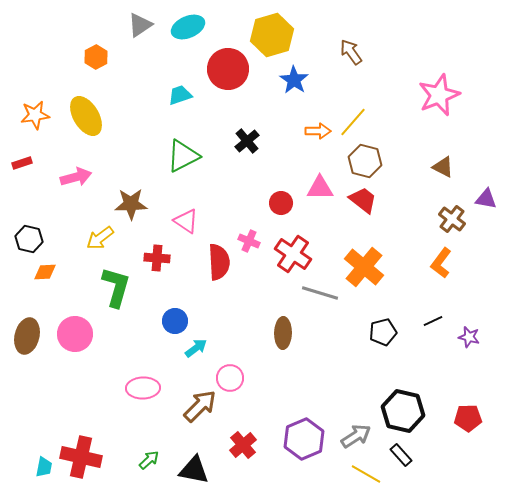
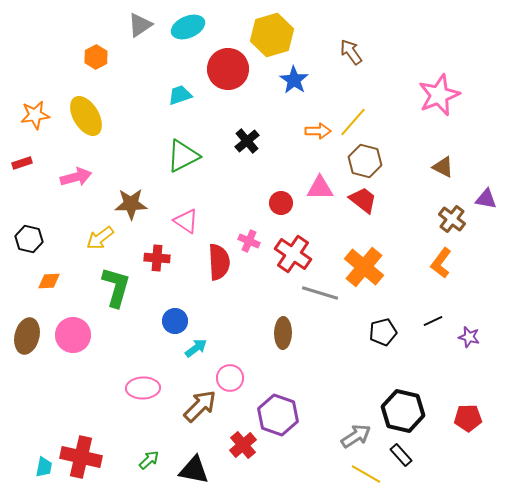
orange diamond at (45, 272): moved 4 px right, 9 px down
pink circle at (75, 334): moved 2 px left, 1 px down
purple hexagon at (304, 439): moved 26 px left, 24 px up; rotated 18 degrees counterclockwise
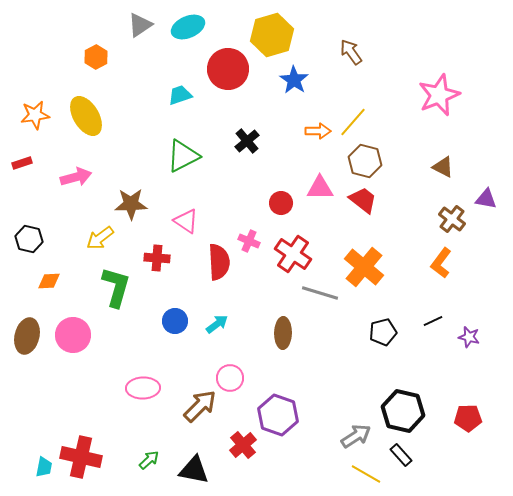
cyan arrow at (196, 348): moved 21 px right, 24 px up
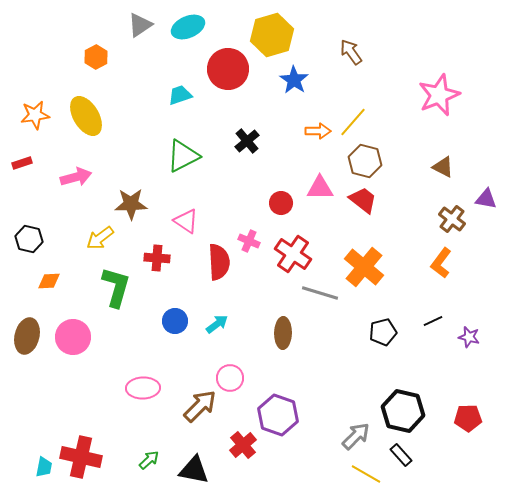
pink circle at (73, 335): moved 2 px down
gray arrow at (356, 436): rotated 12 degrees counterclockwise
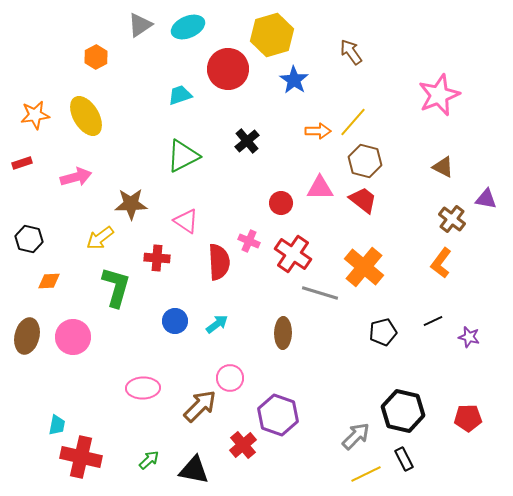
black rectangle at (401, 455): moved 3 px right, 4 px down; rotated 15 degrees clockwise
cyan trapezoid at (44, 467): moved 13 px right, 42 px up
yellow line at (366, 474): rotated 56 degrees counterclockwise
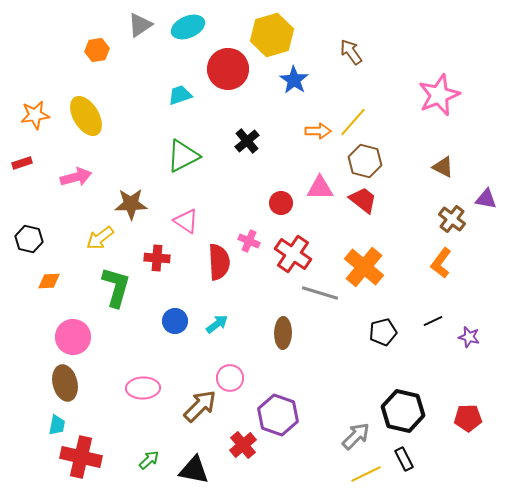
orange hexagon at (96, 57): moved 1 px right, 7 px up; rotated 20 degrees clockwise
brown ellipse at (27, 336): moved 38 px right, 47 px down; rotated 28 degrees counterclockwise
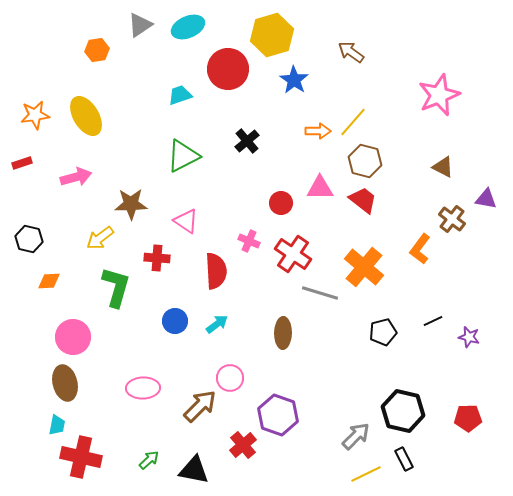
brown arrow at (351, 52): rotated 20 degrees counterclockwise
red semicircle at (219, 262): moved 3 px left, 9 px down
orange L-shape at (441, 263): moved 21 px left, 14 px up
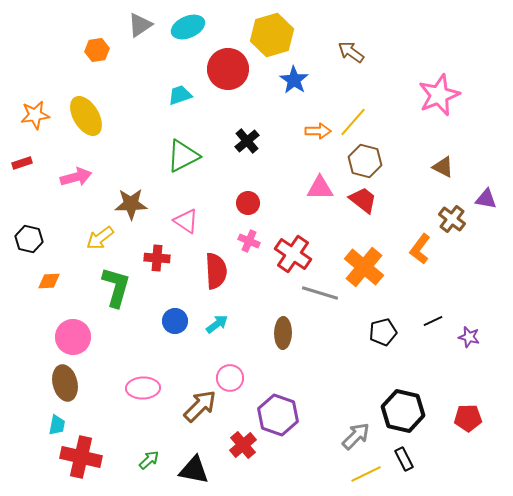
red circle at (281, 203): moved 33 px left
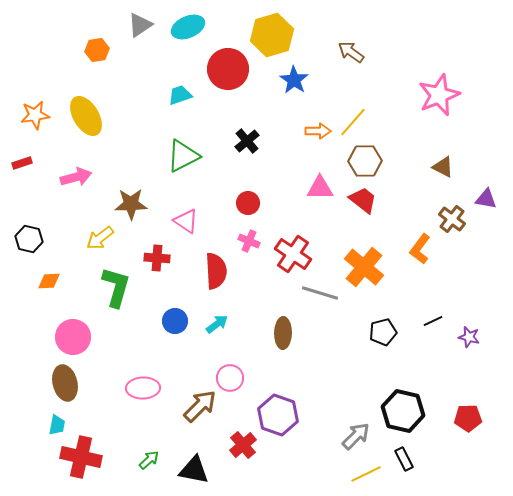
brown hexagon at (365, 161): rotated 16 degrees counterclockwise
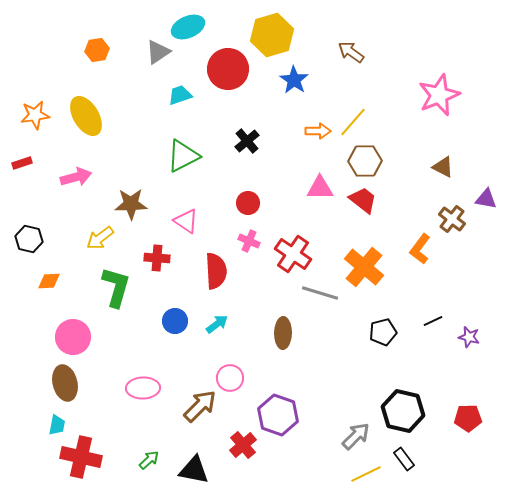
gray triangle at (140, 25): moved 18 px right, 27 px down
black rectangle at (404, 459): rotated 10 degrees counterclockwise
